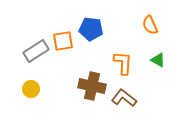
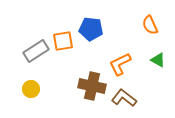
orange L-shape: moved 3 px left, 1 px down; rotated 120 degrees counterclockwise
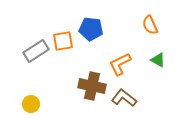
yellow circle: moved 15 px down
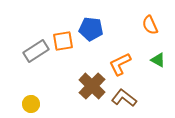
brown cross: rotated 32 degrees clockwise
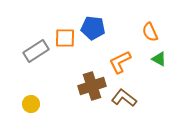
orange semicircle: moved 7 px down
blue pentagon: moved 2 px right, 1 px up
orange square: moved 2 px right, 3 px up; rotated 10 degrees clockwise
green triangle: moved 1 px right, 1 px up
orange L-shape: moved 2 px up
brown cross: rotated 28 degrees clockwise
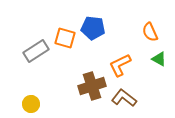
orange square: rotated 15 degrees clockwise
orange L-shape: moved 3 px down
